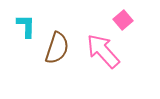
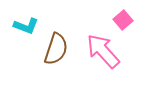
cyan L-shape: rotated 110 degrees clockwise
brown semicircle: moved 1 px left, 1 px down
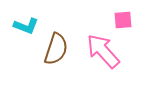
pink square: rotated 36 degrees clockwise
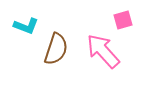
pink square: rotated 12 degrees counterclockwise
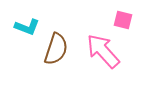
pink square: rotated 30 degrees clockwise
cyan L-shape: moved 1 px right, 1 px down
